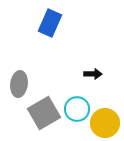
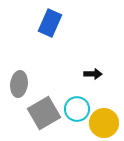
yellow circle: moved 1 px left
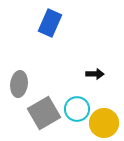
black arrow: moved 2 px right
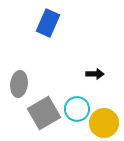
blue rectangle: moved 2 px left
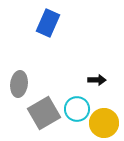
black arrow: moved 2 px right, 6 px down
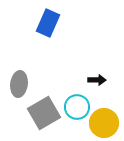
cyan circle: moved 2 px up
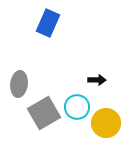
yellow circle: moved 2 px right
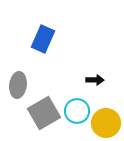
blue rectangle: moved 5 px left, 16 px down
black arrow: moved 2 px left
gray ellipse: moved 1 px left, 1 px down
cyan circle: moved 4 px down
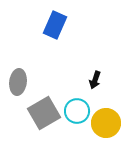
blue rectangle: moved 12 px right, 14 px up
black arrow: rotated 108 degrees clockwise
gray ellipse: moved 3 px up
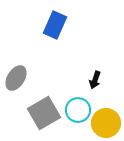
gray ellipse: moved 2 px left, 4 px up; rotated 25 degrees clockwise
cyan circle: moved 1 px right, 1 px up
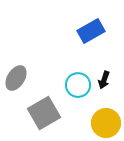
blue rectangle: moved 36 px right, 6 px down; rotated 36 degrees clockwise
black arrow: moved 9 px right
cyan circle: moved 25 px up
